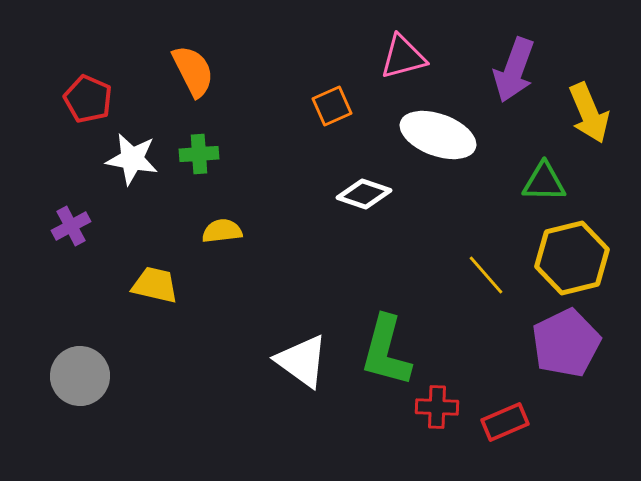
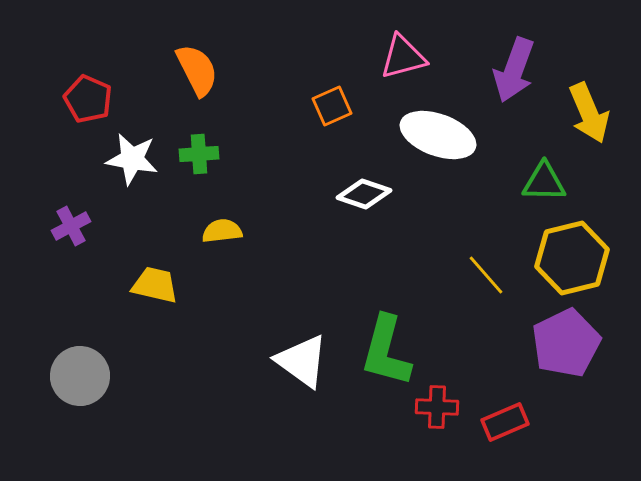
orange semicircle: moved 4 px right, 1 px up
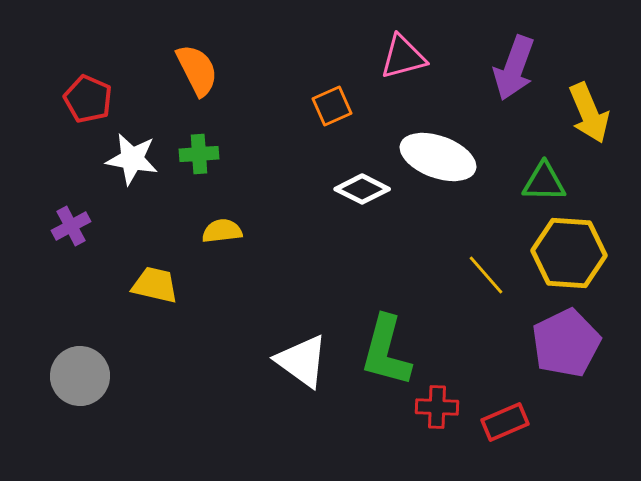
purple arrow: moved 2 px up
white ellipse: moved 22 px down
white diamond: moved 2 px left, 5 px up; rotated 8 degrees clockwise
yellow hexagon: moved 3 px left, 5 px up; rotated 18 degrees clockwise
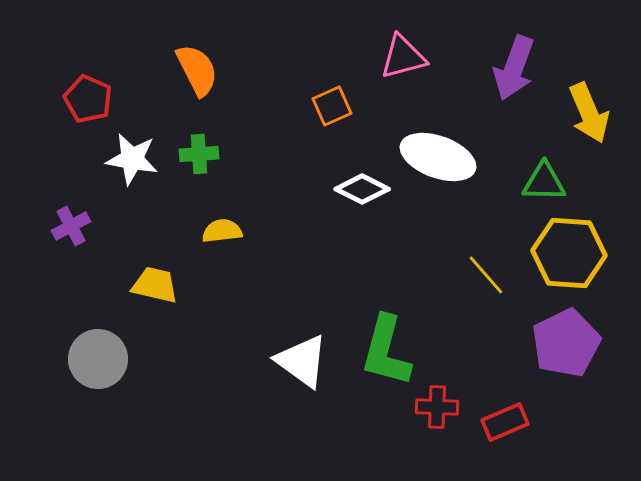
gray circle: moved 18 px right, 17 px up
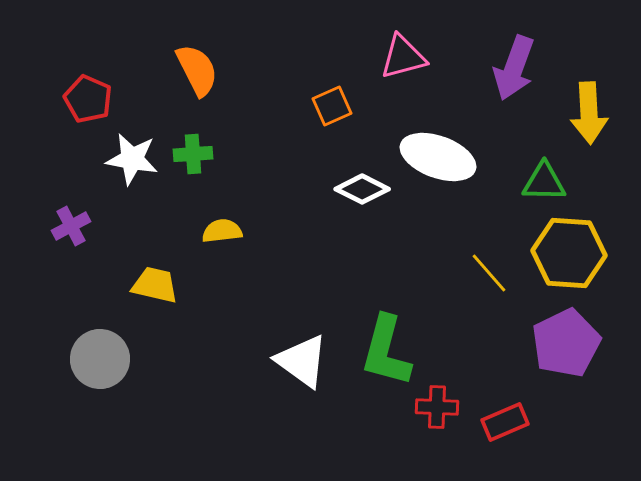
yellow arrow: rotated 20 degrees clockwise
green cross: moved 6 px left
yellow line: moved 3 px right, 2 px up
gray circle: moved 2 px right
